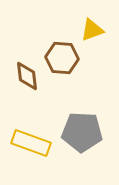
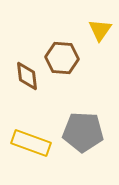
yellow triangle: moved 8 px right; rotated 35 degrees counterclockwise
gray pentagon: moved 1 px right
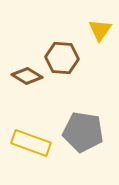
brown diamond: rotated 52 degrees counterclockwise
gray pentagon: rotated 6 degrees clockwise
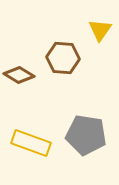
brown hexagon: moved 1 px right
brown diamond: moved 8 px left, 1 px up
gray pentagon: moved 3 px right, 3 px down
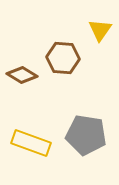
brown diamond: moved 3 px right
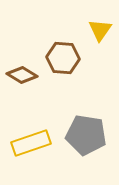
yellow rectangle: rotated 39 degrees counterclockwise
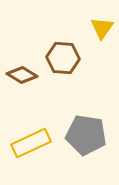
yellow triangle: moved 2 px right, 2 px up
yellow rectangle: rotated 6 degrees counterclockwise
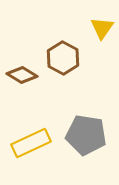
brown hexagon: rotated 24 degrees clockwise
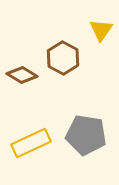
yellow triangle: moved 1 px left, 2 px down
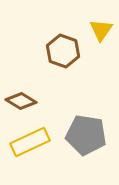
brown hexagon: moved 7 px up; rotated 8 degrees counterclockwise
brown diamond: moved 1 px left, 26 px down
yellow rectangle: moved 1 px left, 1 px up
